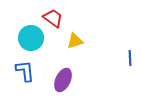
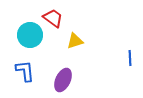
cyan circle: moved 1 px left, 3 px up
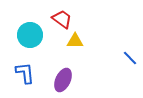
red trapezoid: moved 9 px right, 1 px down
yellow triangle: rotated 18 degrees clockwise
blue line: rotated 42 degrees counterclockwise
blue L-shape: moved 2 px down
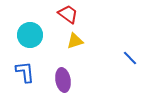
red trapezoid: moved 6 px right, 5 px up
yellow triangle: rotated 18 degrees counterclockwise
blue L-shape: moved 1 px up
purple ellipse: rotated 35 degrees counterclockwise
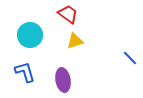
blue L-shape: rotated 10 degrees counterclockwise
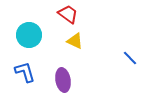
cyan circle: moved 1 px left
yellow triangle: rotated 42 degrees clockwise
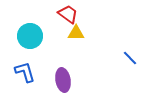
cyan circle: moved 1 px right, 1 px down
yellow triangle: moved 1 px right, 8 px up; rotated 24 degrees counterclockwise
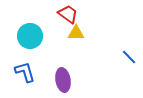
blue line: moved 1 px left, 1 px up
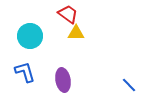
blue line: moved 28 px down
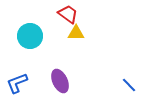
blue L-shape: moved 8 px left, 11 px down; rotated 95 degrees counterclockwise
purple ellipse: moved 3 px left, 1 px down; rotated 15 degrees counterclockwise
